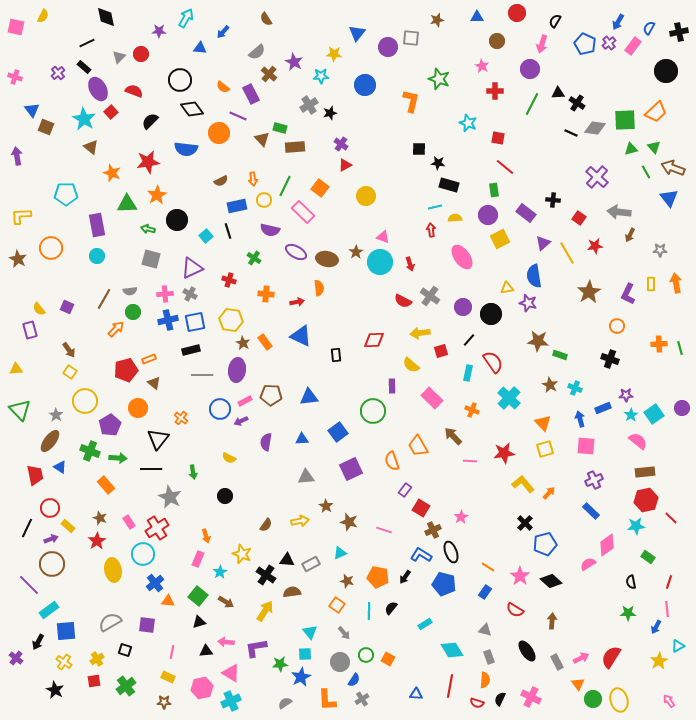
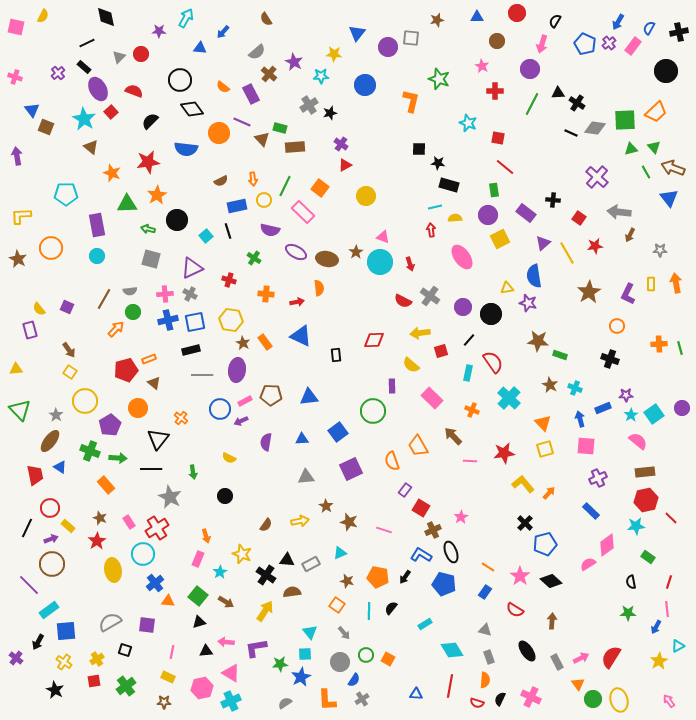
purple line at (238, 116): moved 4 px right, 6 px down
purple cross at (594, 480): moved 4 px right, 2 px up
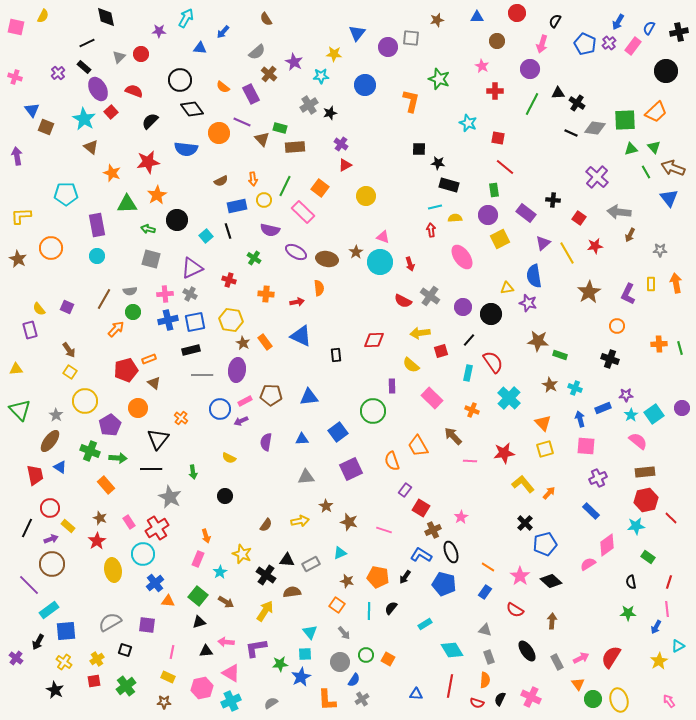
gray semicircle at (285, 703): moved 14 px left
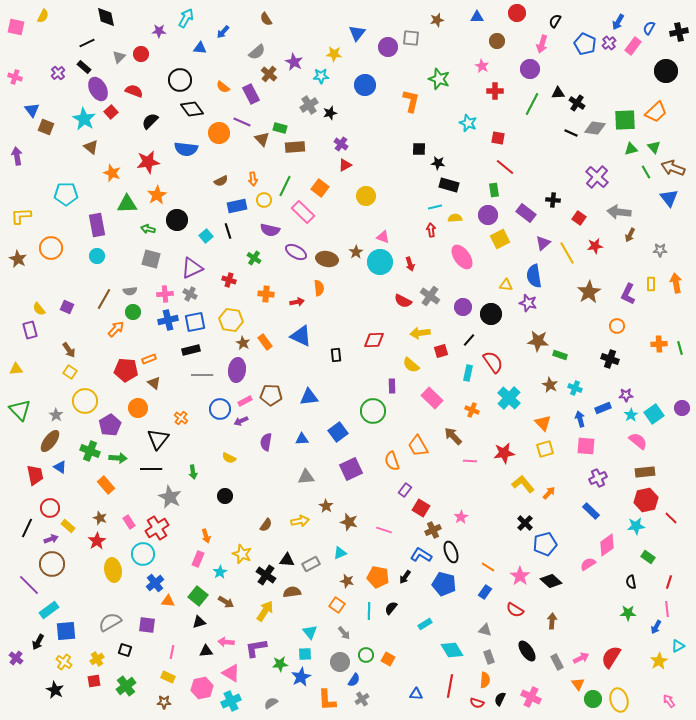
yellow triangle at (507, 288): moved 1 px left, 3 px up; rotated 16 degrees clockwise
red pentagon at (126, 370): rotated 20 degrees clockwise
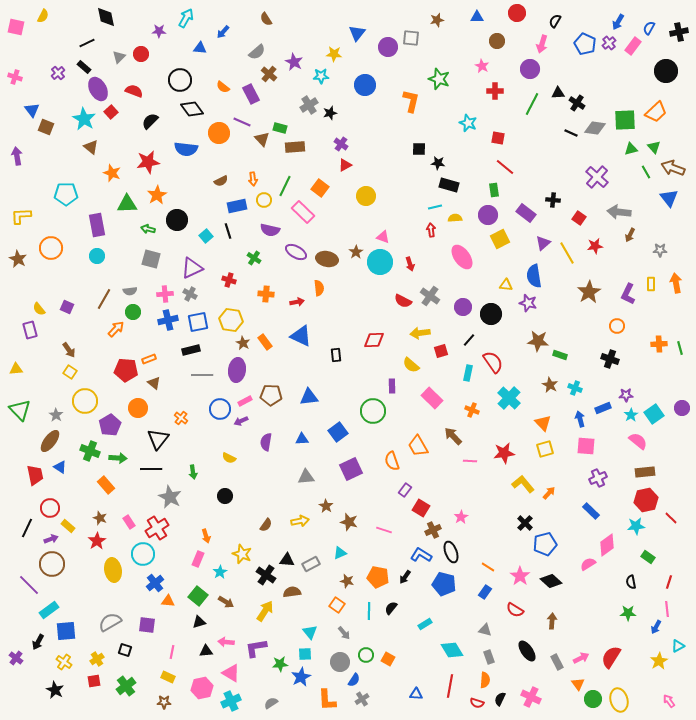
blue square at (195, 322): moved 3 px right
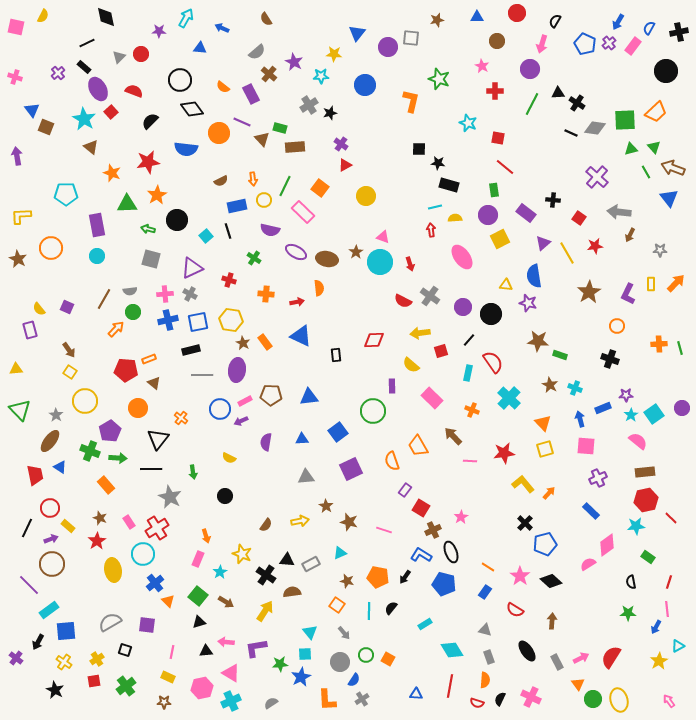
blue arrow at (223, 32): moved 1 px left, 4 px up; rotated 72 degrees clockwise
orange arrow at (676, 283): rotated 54 degrees clockwise
purple pentagon at (110, 425): moved 6 px down
orange triangle at (168, 601): rotated 40 degrees clockwise
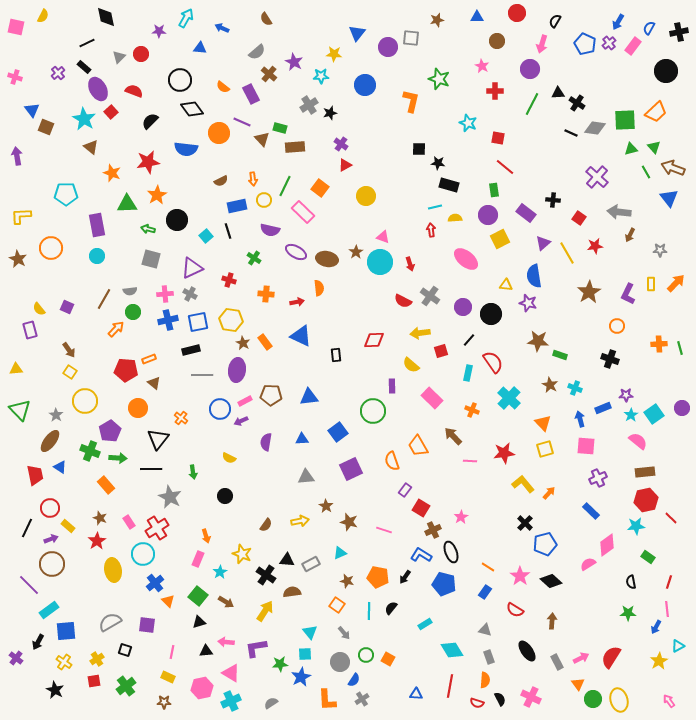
pink ellipse at (462, 257): moved 4 px right, 2 px down; rotated 15 degrees counterclockwise
black semicircle at (500, 699): rotated 128 degrees clockwise
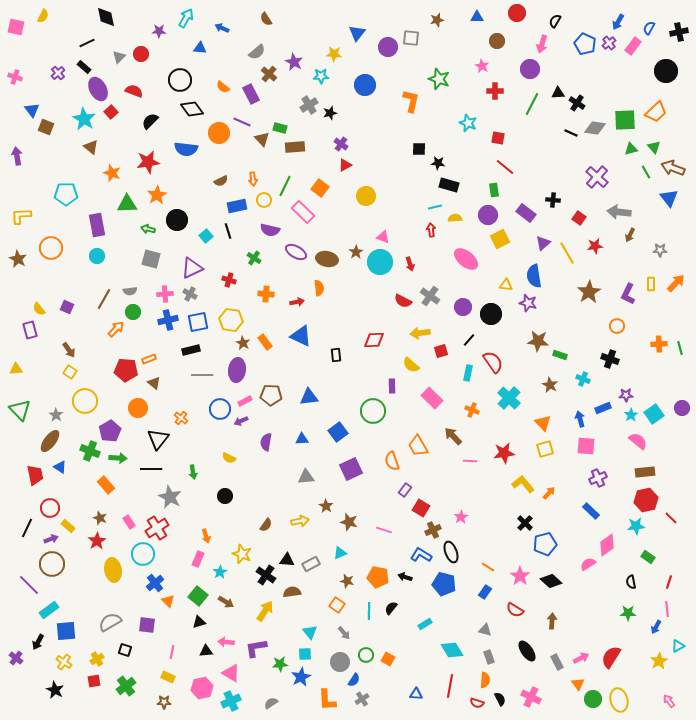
cyan cross at (575, 388): moved 8 px right, 9 px up
black arrow at (405, 577): rotated 72 degrees clockwise
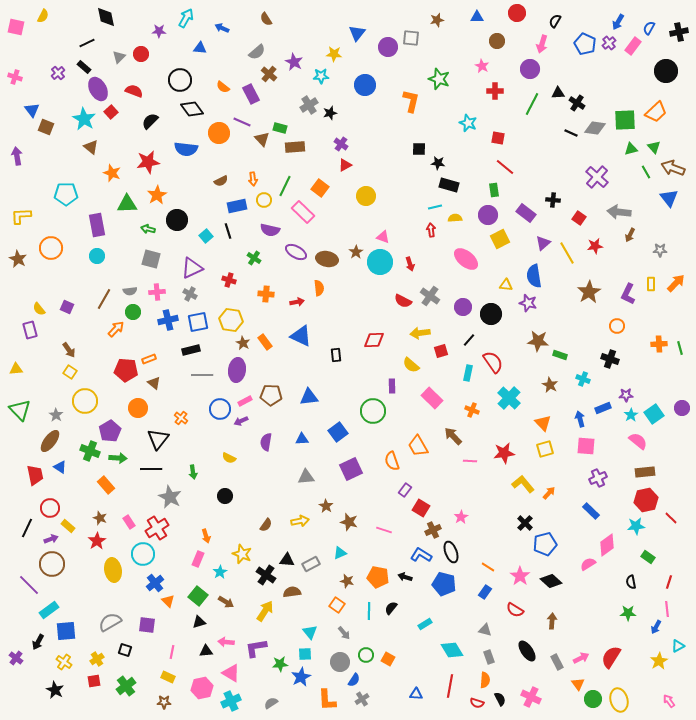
pink cross at (165, 294): moved 8 px left, 2 px up
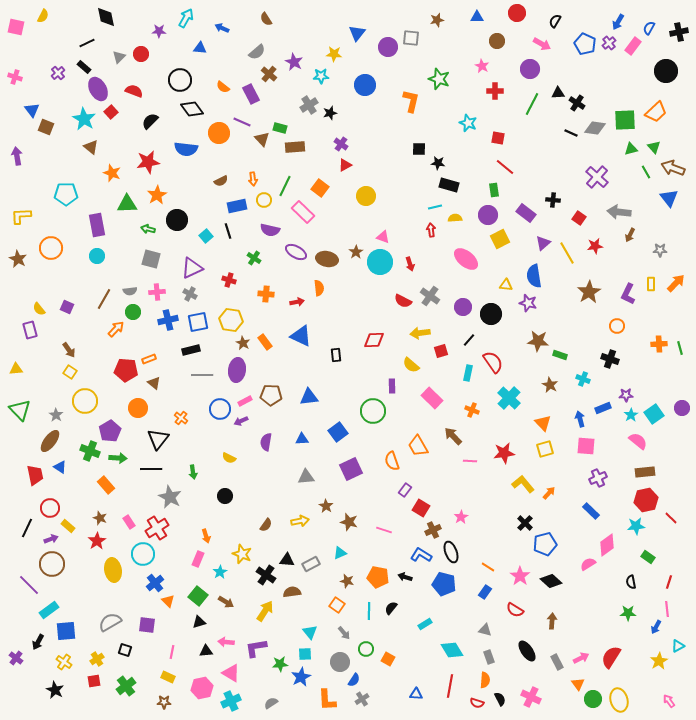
pink arrow at (542, 44): rotated 78 degrees counterclockwise
green circle at (366, 655): moved 6 px up
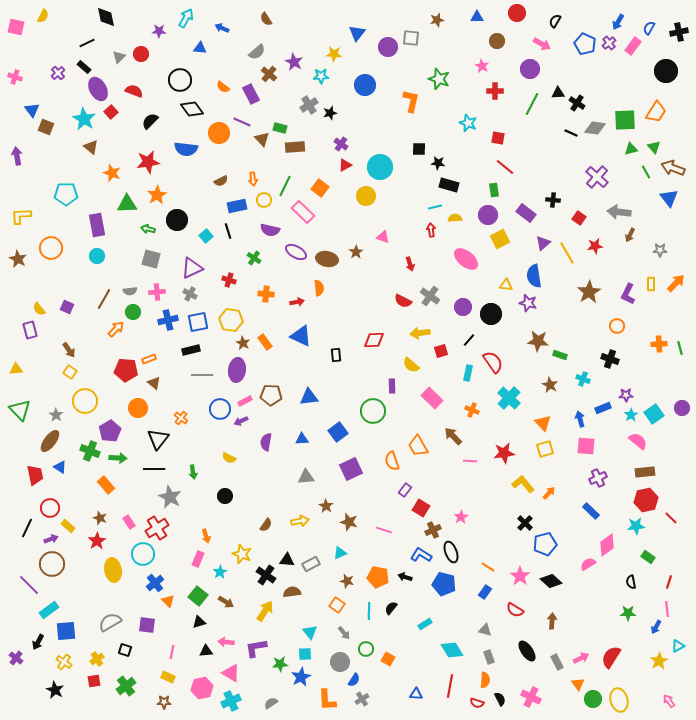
orange trapezoid at (656, 112): rotated 15 degrees counterclockwise
cyan circle at (380, 262): moved 95 px up
black line at (151, 469): moved 3 px right
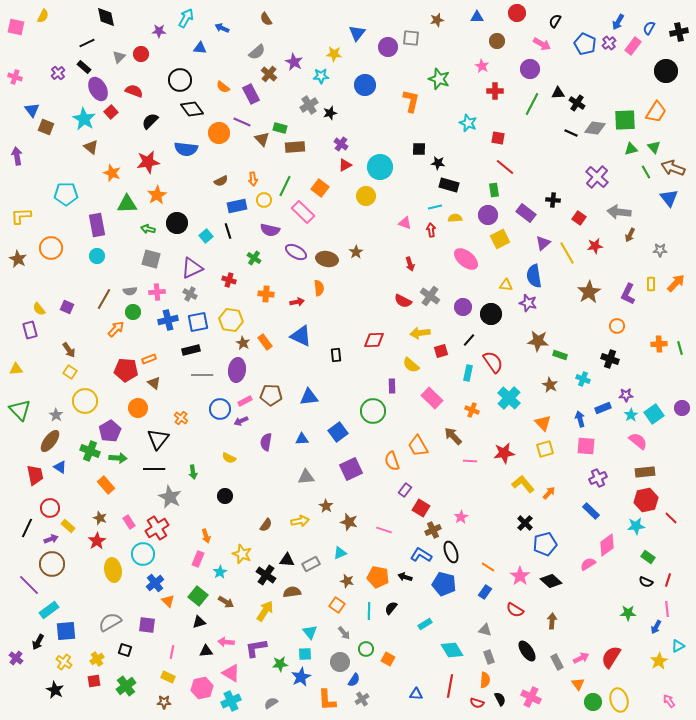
black circle at (177, 220): moved 3 px down
pink triangle at (383, 237): moved 22 px right, 14 px up
black semicircle at (631, 582): moved 15 px right; rotated 56 degrees counterclockwise
red line at (669, 582): moved 1 px left, 2 px up
green circle at (593, 699): moved 3 px down
